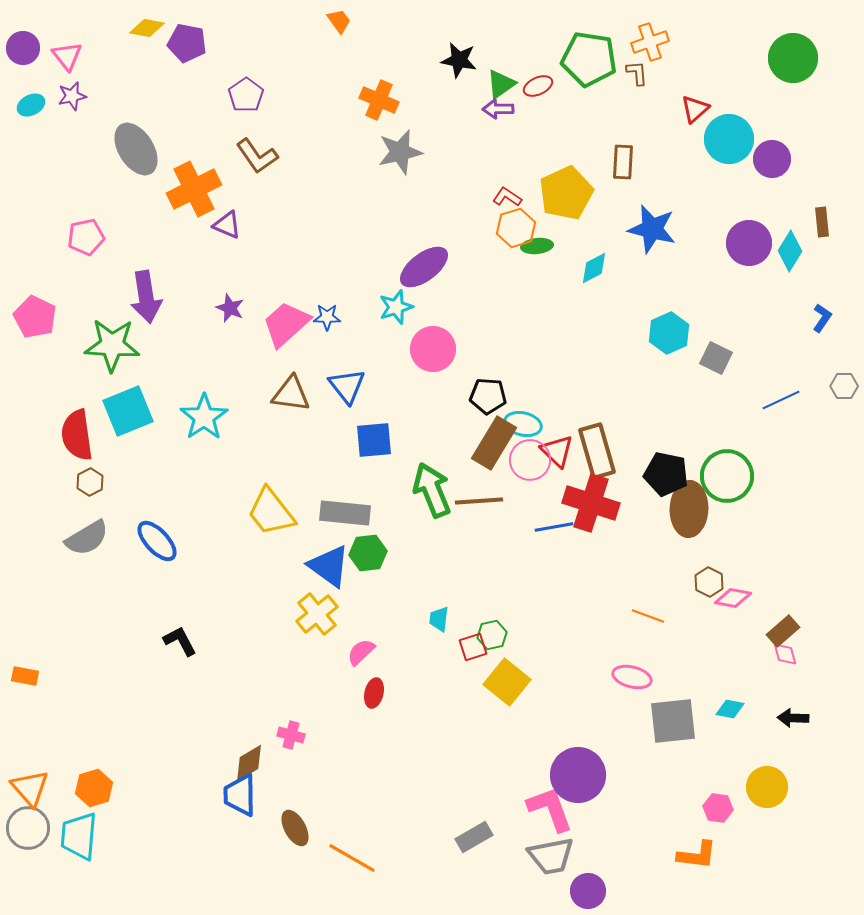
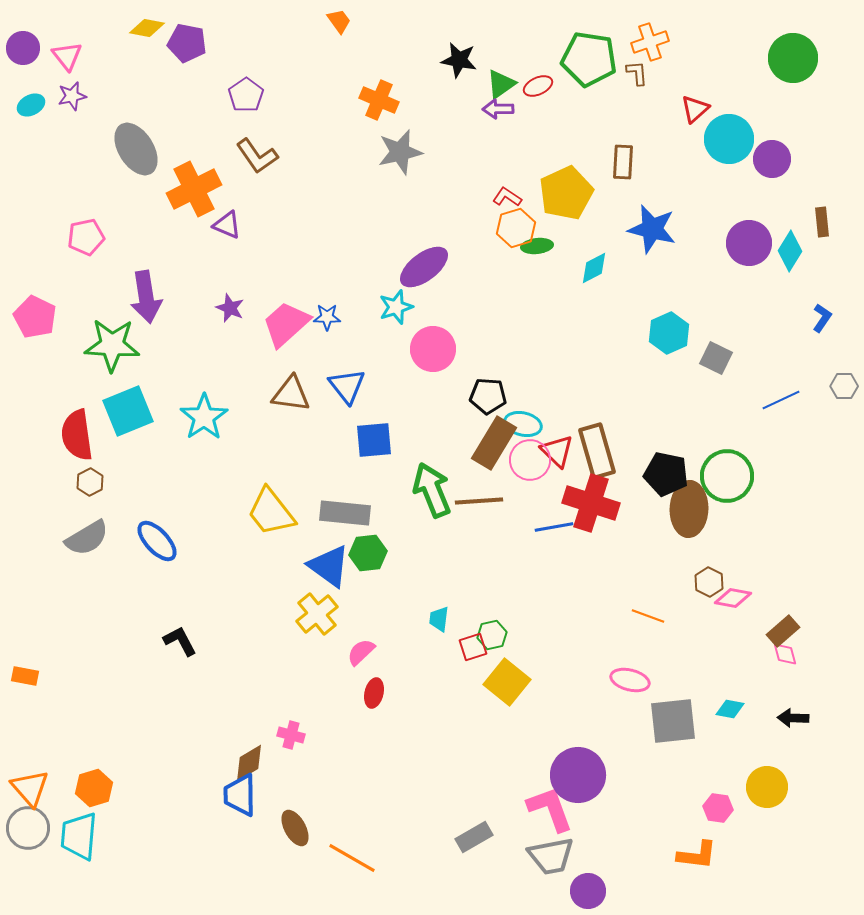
pink ellipse at (632, 677): moved 2 px left, 3 px down
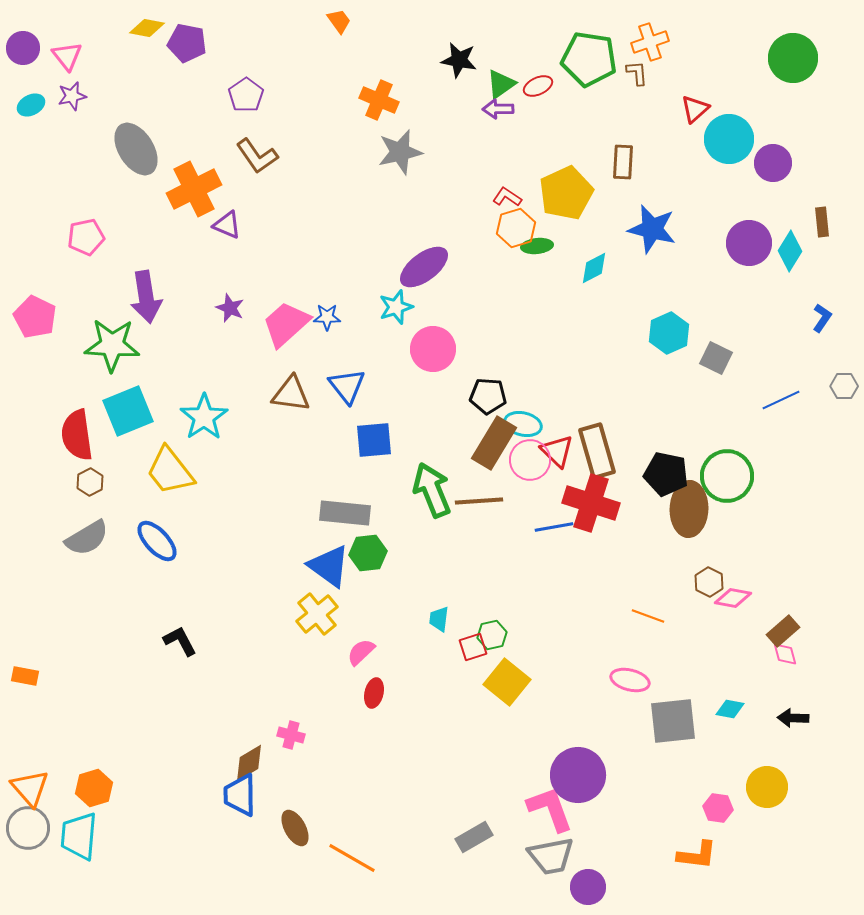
purple circle at (772, 159): moved 1 px right, 4 px down
yellow trapezoid at (271, 512): moved 101 px left, 41 px up
purple circle at (588, 891): moved 4 px up
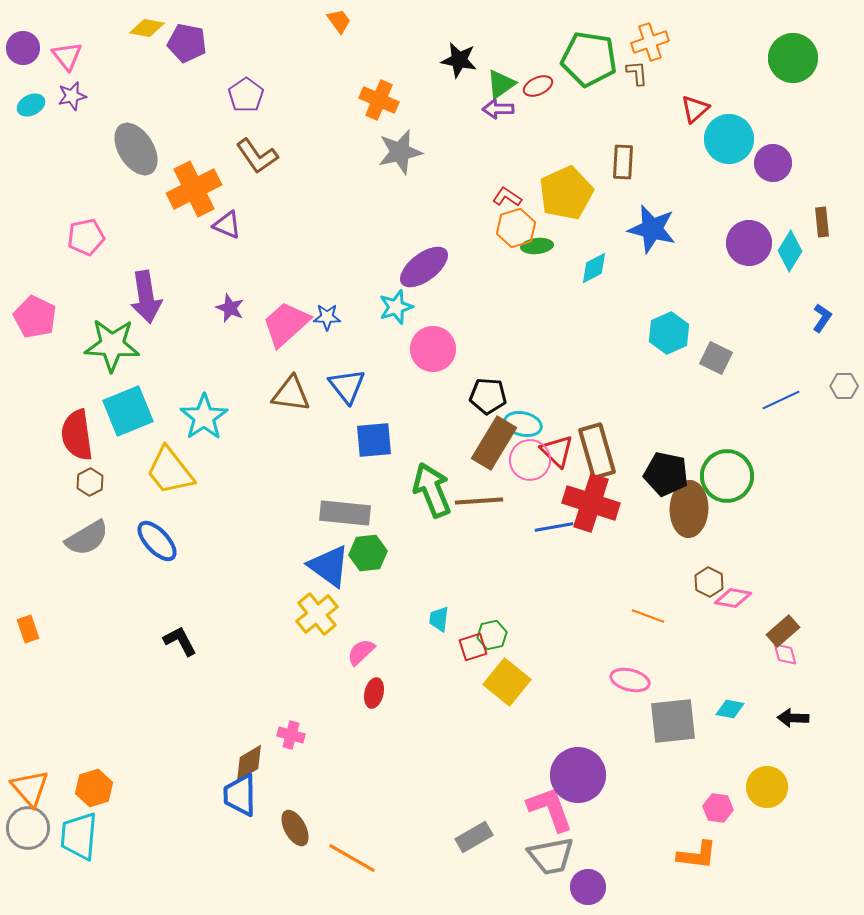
orange rectangle at (25, 676): moved 3 px right, 47 px up; rotated 60 degrees clockwise
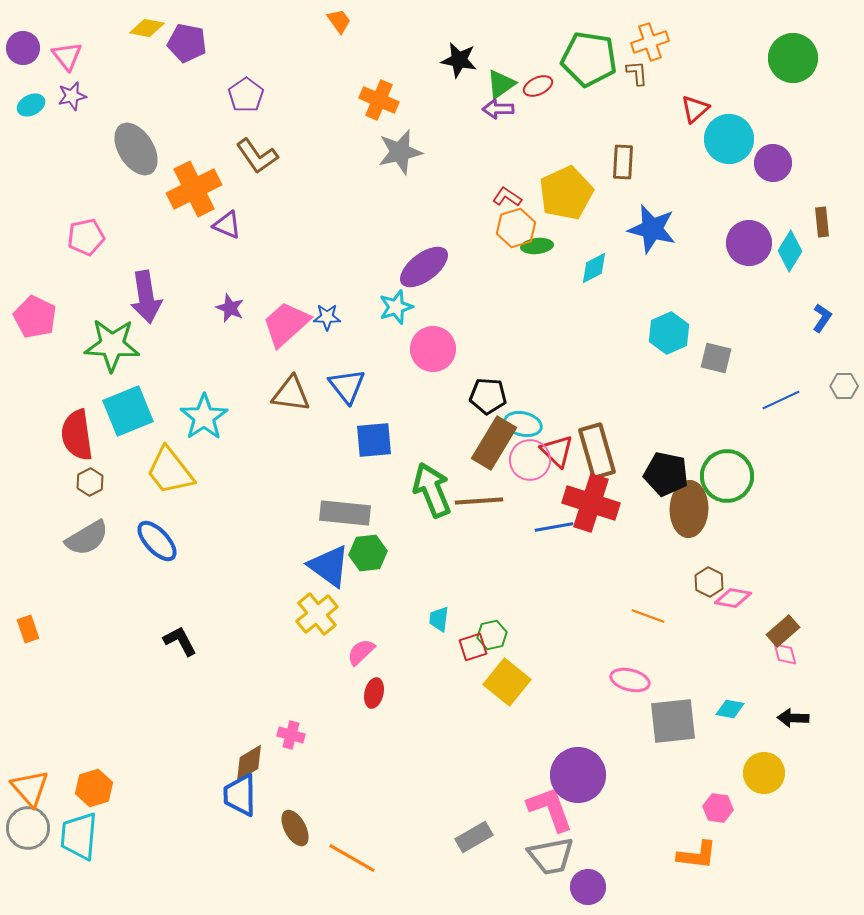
gray square at (716, 358): rotated 12 degrees counterclockwise
yellow circle at (767, 787): moved 3 px left, 14 px up
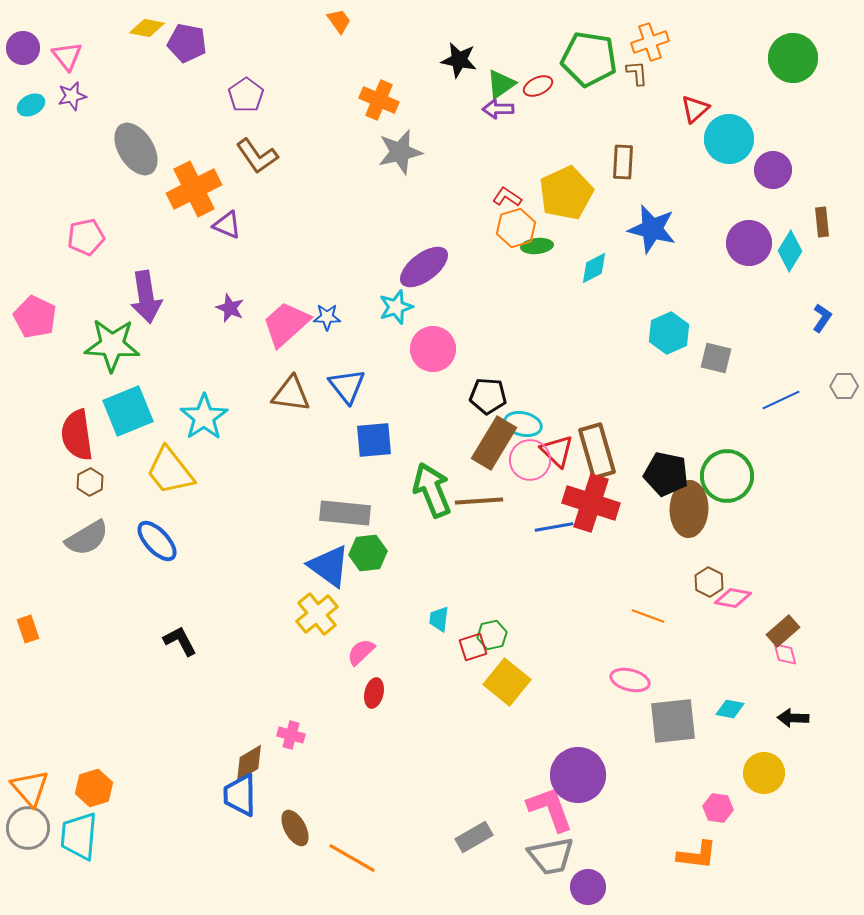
purple circle at (773, 163): moved 7 px down
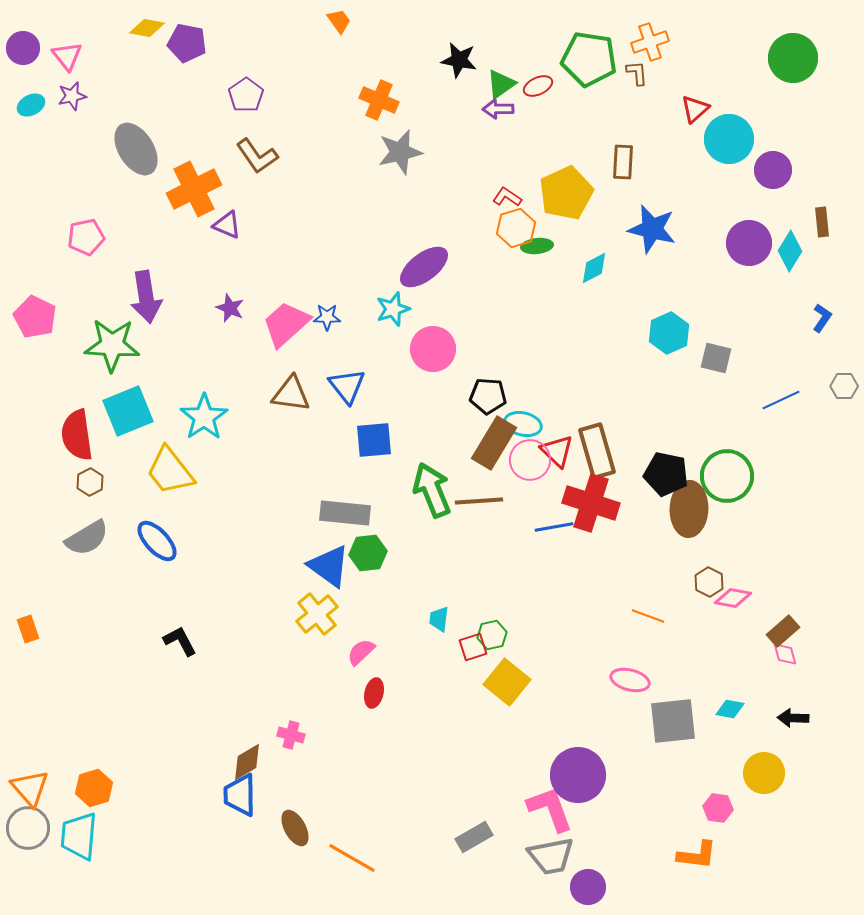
cyan star at (396, 307): moved 3 px left, 2 px down
brown diamond at (249, 763): moved 2 px left, 1 px up
